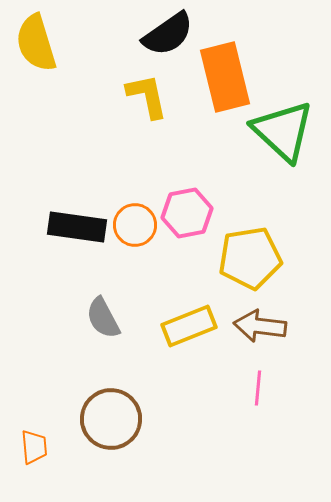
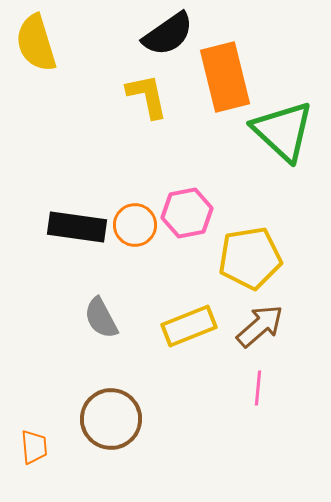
gray semicircle: moved 2 px left
brown arrow: rotated 132 degrees clockwise
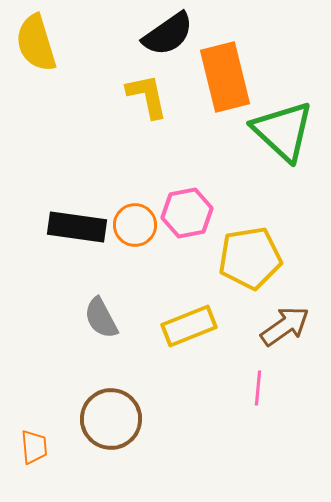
brown arrow: moved 25 px right; rotated 6 degrees clockwise
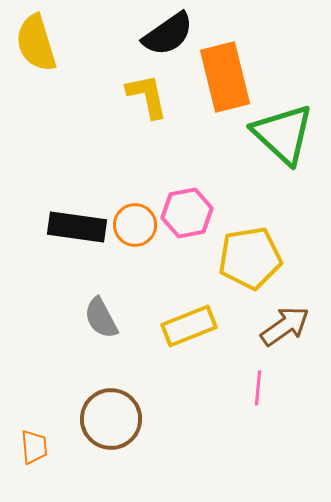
green triangle: moved 3 px down
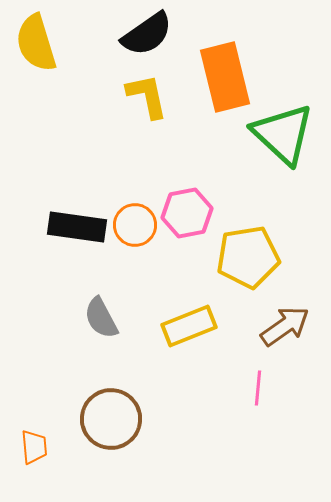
black semicircle: moved 21 px left
yellow pentagon: moved 2 px left, 1 px up
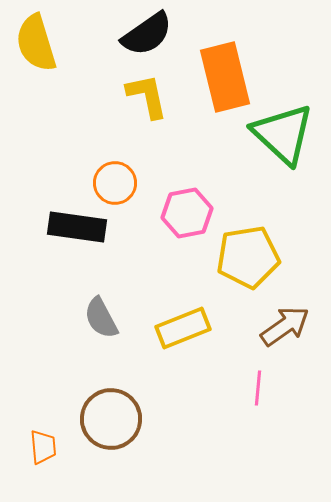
orange circle: moved 20 px left, 42 px up
yellow rectangle: moved 6 px left, 2 px down
orange trapezoid: moved 9 px right
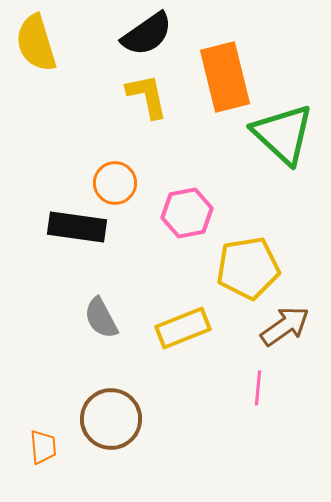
yellow pentagon: moved 11 px down
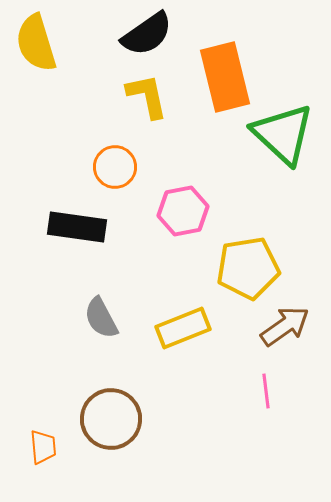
orange circle: moved 16 px up
pink hexagon: moved 4 px left, 2 px up
pink line: moved 8 px right, 3 px down; rotated 12 degrees counterclockwise
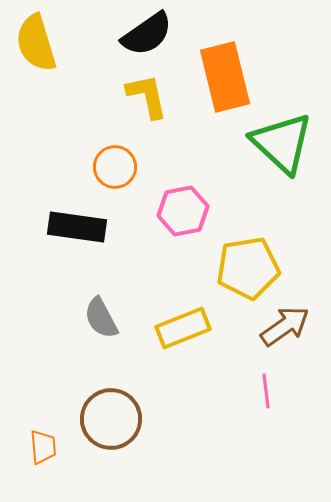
green triangle: moved 1 px left, 9 px down
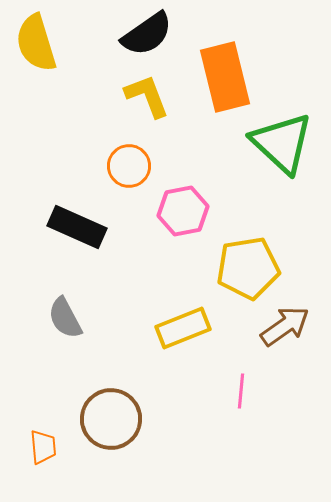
yellow L-shape: rotated 9 degrees counterclockwise
orange circle: moved 14 px right, 1 px up
black rectangle: rotated 16 degrees clockwise
gray semicircle: moved 36 px left
pink line: moved 25 px left; rotated 12 degrees clockwise
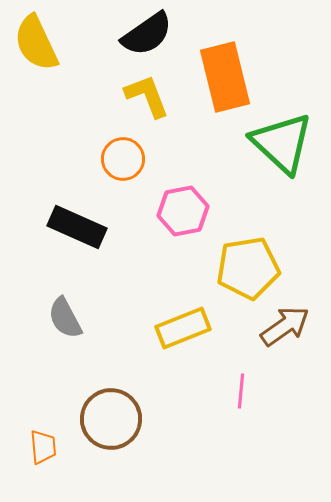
yellow semicircle: rotated 8 degrees counterclockwise
orange circle: moved 6 px left, 7 px up
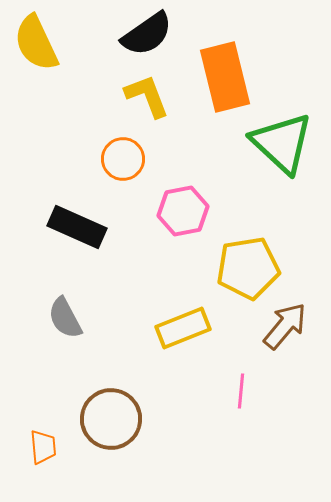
brown arrow: rotated 15 degrees counterclockwise
